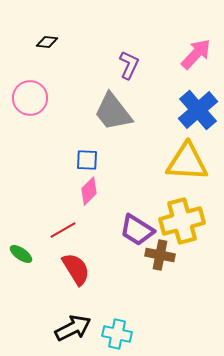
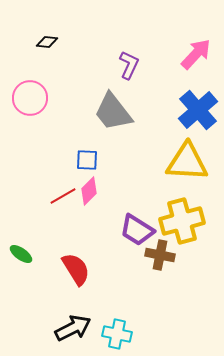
red line: moved 34 px up
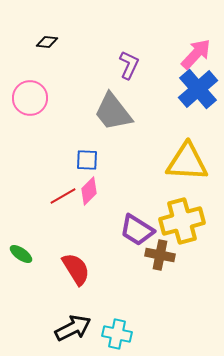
blue cross: moved 21 px up
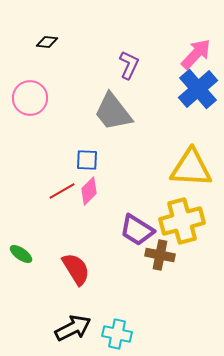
yellow triangle: moved 4 px right, 6 px down
red line: moved 1 px left, 5 px up
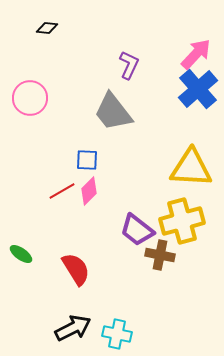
black diamond: moved 14 px up
purple trapezoid: rotated 6 degrees clockwise
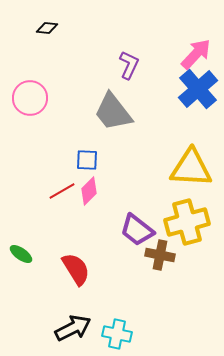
yellow cross: moved 5 px right, 1 px down
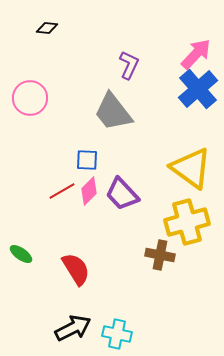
yellow triangle: rotated 33 degrees clockwise
purple trapezoid: moved 15 px left, 36 px up; rotated 9 degrees clockwise
